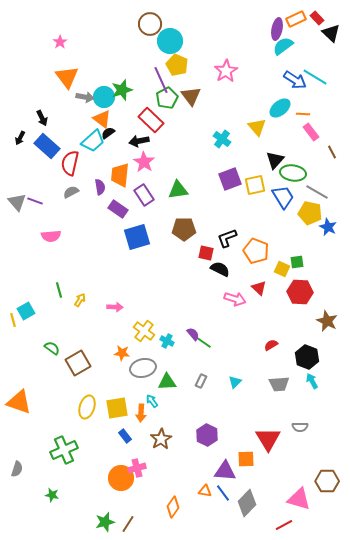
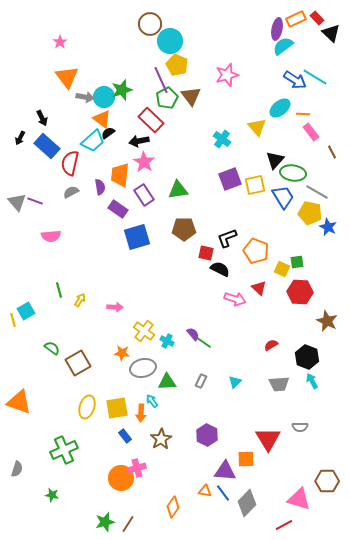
pink star at (226, 71): moved 1 px right, 4 px down; rotated 15 degrees clockwise
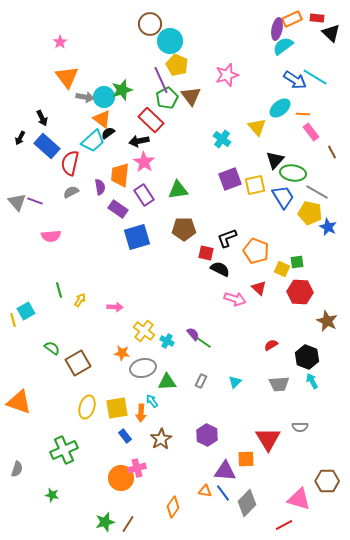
red rectangle at (317, 18): rotated 40 degrees counterclockwise
orange rectangle at (296, 19): moved 4 px left
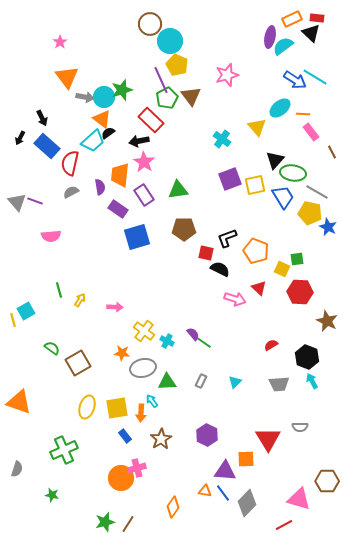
purple ellipse at (277, 29): moved 7 px left, 8 px down
black triangle at (331, 33): moved 20 px left
green square at (297, 262): moved 3 px up
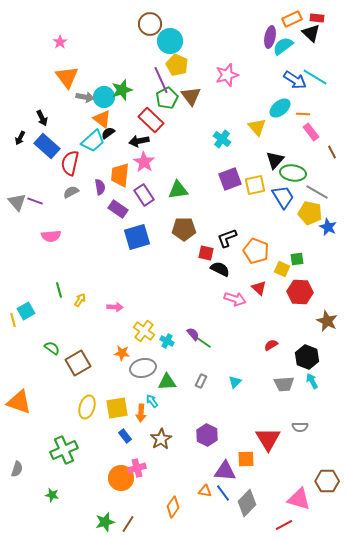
gray trapezoid at (279, 384): moved 5 px right
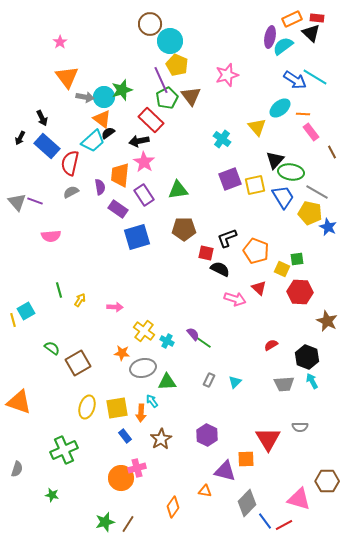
green ellipse at (293, 173): moved 2 px left, 1 px up
gray rectangle at (201, 381): moved 8 px right, 1 px up
purple triangle at (225, 471): rotated 10 degrees clockwise
blue line at (223, 493): moved 42 px right, 28 px down
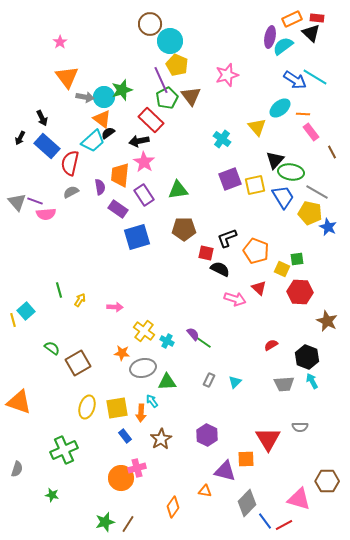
pink semicircle at (51, 236): moved 5 px left, 22 px up
cyan square at (26, 311): rotated 12 degrees counterclockwise
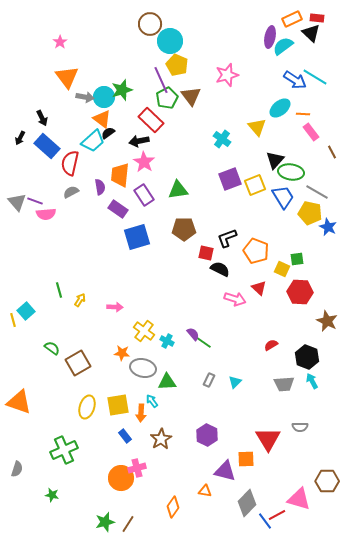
yellow square at (255, 185): rotated 10 degrees counterclockwise
gray ellipse at (143, 368): rotated 25 degrees clockwise
yellow square at (117, 408): moved 1 px right, 3 px up
red line at (284, 525): moved 7 px left, 10 px up
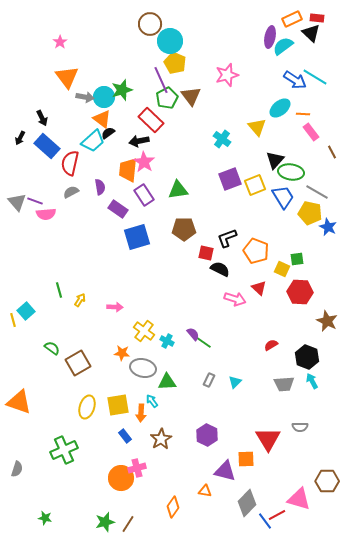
yellow pentagon at (177, 65): moved 2 px left, 2 px up
orange trapezoid at (120, 175): moved 8 px right, 5 px up
green star at (52, 495): moved 7 px left, 23 px down
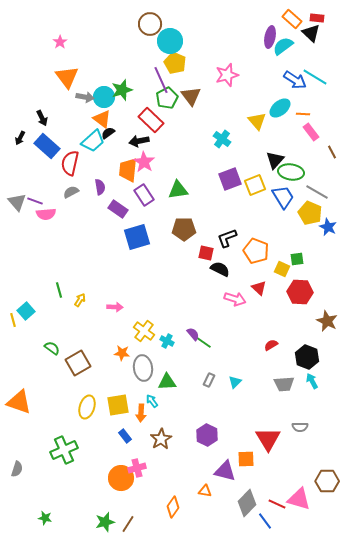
orange rectangle at (292, 19): rotated 66 degrees clockwise
yellow triangle at (257, 127): moved 6 px up
yellow pentagon at (310, 213): rotated 10 degrees clockwise
gray ellipse at (143, 368): rotated 70 degrees clockwise
red line at (277, 515): moved 11 px up; rotated 54 degrees clockwise
